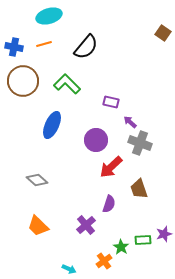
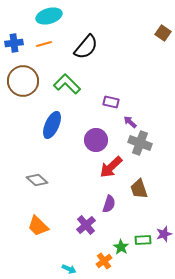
blue cross: moved 4 px up; rotated 18 degrees counterclockwise
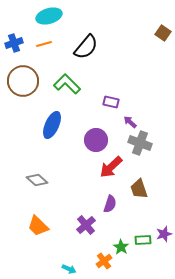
blue cross: rotated 12 degrees counterclockwise
purple semicircle: moved 1 px right
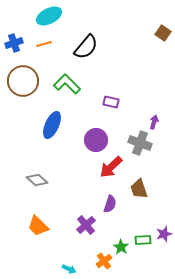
cyan ellipse: rotated 10 degrees counterclockwise
purple arrow: moved 24 px right; rotated 64 degrees clockwise
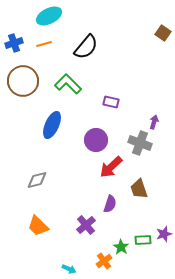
green L-shape: moved 1 px right
gray diamond: rotated 55 degrees counterclockwise
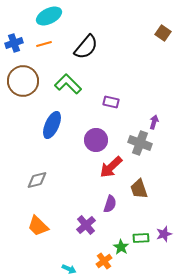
green rectangle: moved 2 px left, 2 px up
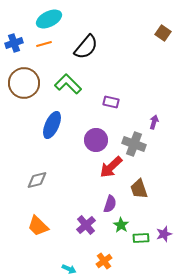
cyan ellipse: moved 3 px down
brown circle: moved 1 px right, 2 px down
gray cross: moved 6 px left, 1 px down
green star: moved 22 px up
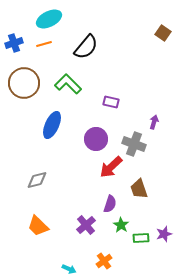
purple circle: moved 1 px up
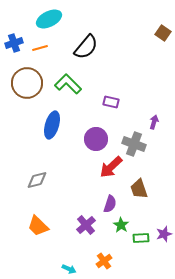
orange line: moved 4 px left, 4 px down
brown circle: moved 3 px right
blue ellipse: rotated 8 degrees counterclockwise
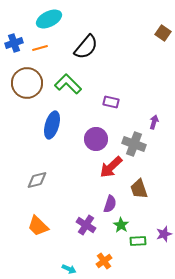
purple cross: rotated 18 degrees counterclockwise
green rectangle: moved 3 px left, 3 px down
